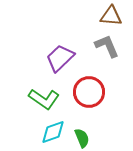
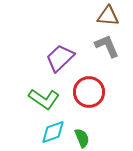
brown triangle: moved 3 px left
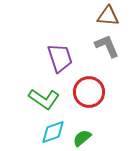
purple trapezoid: rotated 116 degrees clockwise
green semicircle: rotated 108 degrees counterclockwise
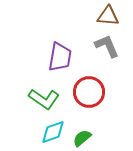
purple trapezoid: moved 1 px up; rotated 28 degrees clockwise
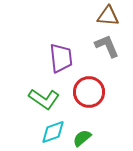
purple trapezoid: moved 1 px right, 1 px down; rotated 16 degrees counterclockwise
